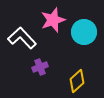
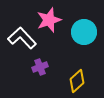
pink star: moved 4 px left
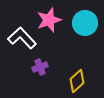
cyan circle: moved 1 px right, 9 px up
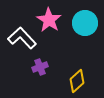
pink star: rotated 20 degrees counterclockwise
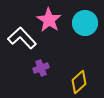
purple cross: moved 1 px right, 1 px down
yellow diamond: moved 2 px right, 1 px down
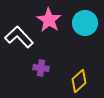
white L-shape: moved 3 px left, 1 px up
purple cross: rotated 28 degrees clockwise
yellow diamond: moved 1 px up
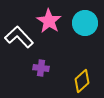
pink star: moved 1 px down
yellow diamond: moved 3 px right
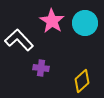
pink star: moved 3 px right
white L-shape: moved 3 px down
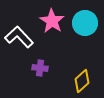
white L-shape: moved 3 px up
purple cross: moved 1 px left
